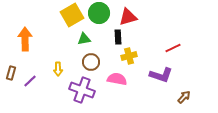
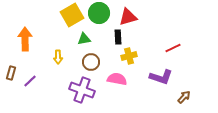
yellow arrow: moved 12 px up
purple L-shape: moved 2 px down
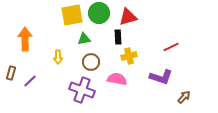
yellow square: rotated 20 degrees clockwise
red line: moved 2 px left, 1 px up
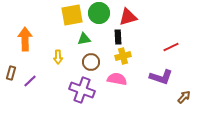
yellow cross: moved 6 px left
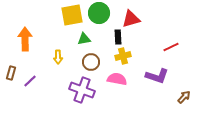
red triangle: moved 3 px right, 2 px down
purple L-shape: moved 4 px left, 1 px up
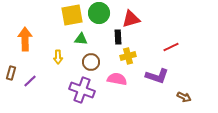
green triangle: moved 3 px left; rotated 16 degrees clockwise
yellow cross: moved 5 px right
brown arrow: rotated 72 degrees clockwise
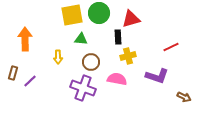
brown rectangle: moved 2 px right
purple cross: moved 1 px right, 2 px up
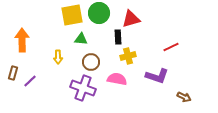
orange arrow: moved 3 px left, 1 px down
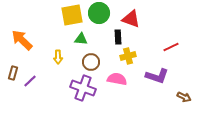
red triangle: rotated 36 degrees clockwise
orange arrow: rotated 45 degrees counterclockwise
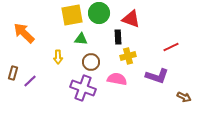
orange arrow: moved 2 px right, 7 px up
